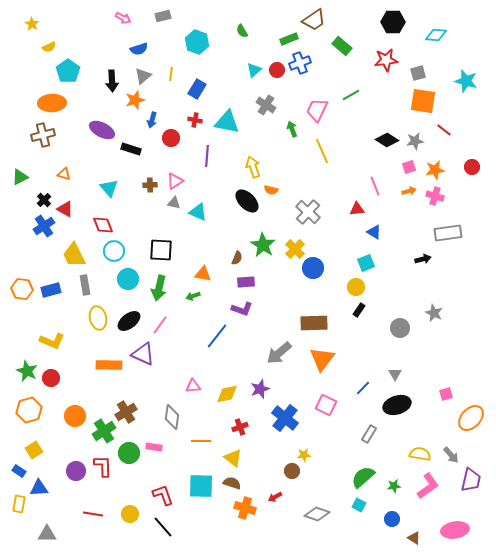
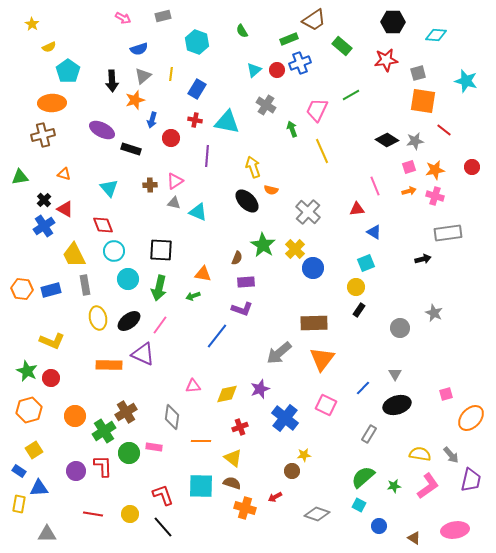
green triangle at (20, 177): rotated 18 degrees clockwise
blue circle at (392, 519): moved 13 px left, 7 px down
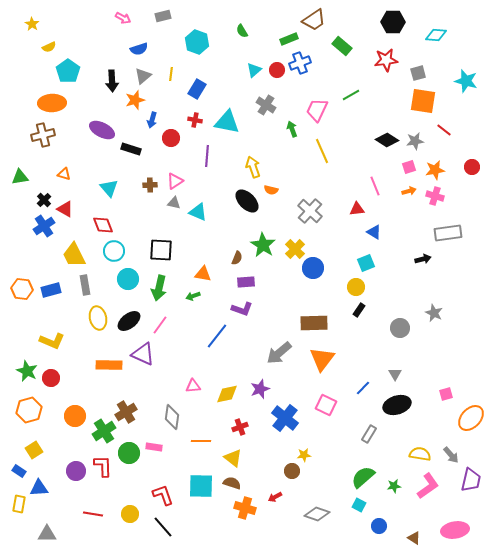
gray cross at (308, 212): moved 2 px right, 1 px up
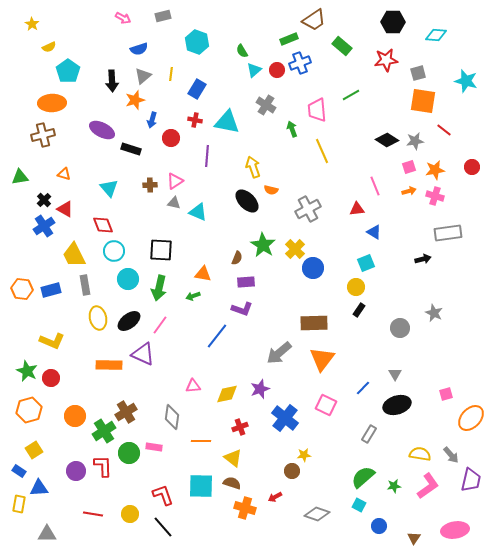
green semicircle at (242, 31): moved 20 px down
pink trapezoid at (317, 110): rotated 30 degrees counterclockwise
gray cross at (310, 211): moved 2 px left, 2 px up; rotated 20 degrees clockwise
brown triangle at (414, 538): rotated 32 degrees clockwise
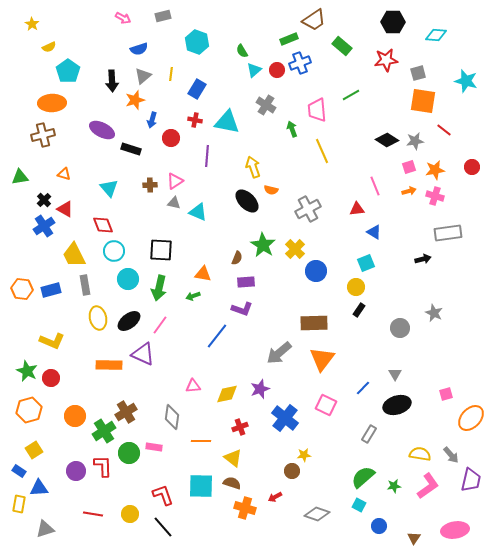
blue circle at (313, 268): moved 3 px right, 3 px down
gray triangle at (47, 534): moved 2 px left, 5 px up; rotated 18 degrees counterclockwise
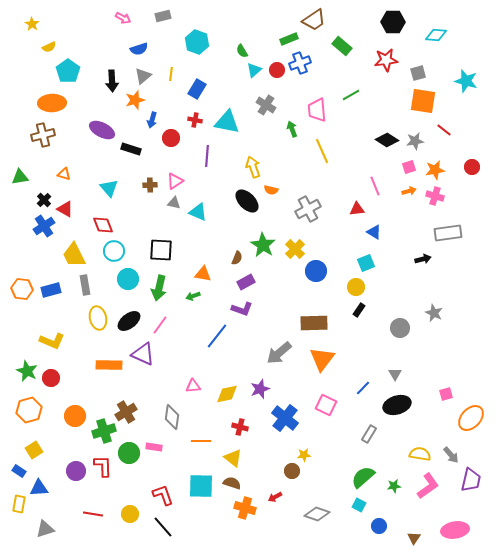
purple rectangle at (246, 282): rotated 24 degrees counterclockwise
red cross at (240, 427): rotated 35 degrees clockwise
green cross at (104, 431): rotated 15 degrees clockwise
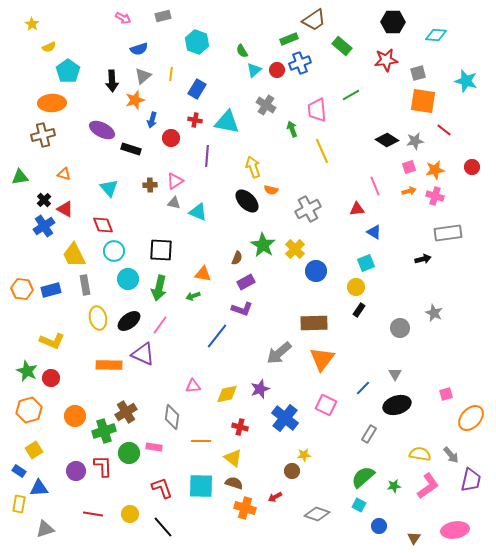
brown semicircle at (232, 483): moved 2 px right
red L-shape at (163, 495): moved 1 px left, 7 px up
